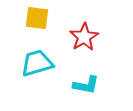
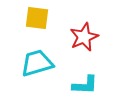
red star: rotated 8 degrees clockwise
cyan L-shape: moved 1 px left; rotated 8 degrees counterclockwise
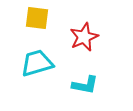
cyan L-shape: rotated 8 degrees clockwise
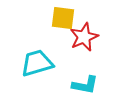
yellow square: moved 26 px right
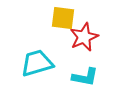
cyan L-shape: moved 8 px up
